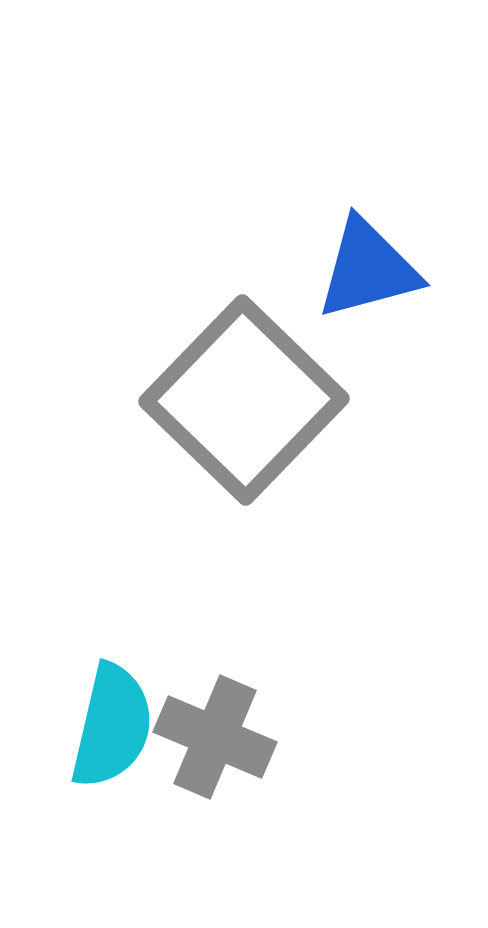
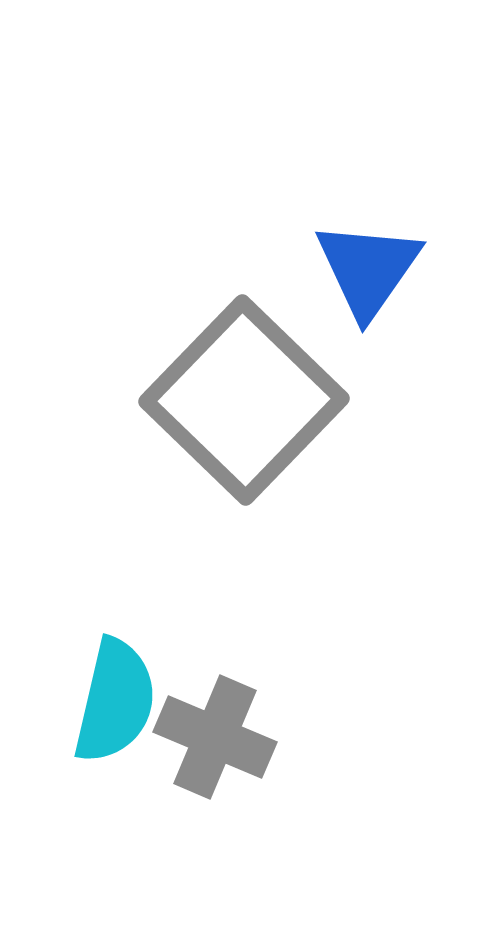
blue triangle: rotated 40 degrees counterclockwise
cyan semicircle: moved 3 px right, 25 px up
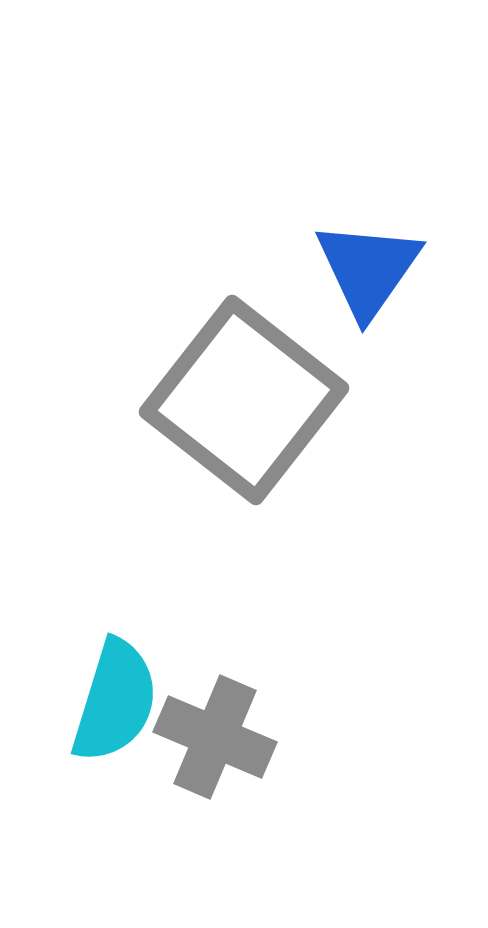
gray square: rotated 6 degrees counterclockwise
cyan semicircle: rotated 4 degrees clockwise
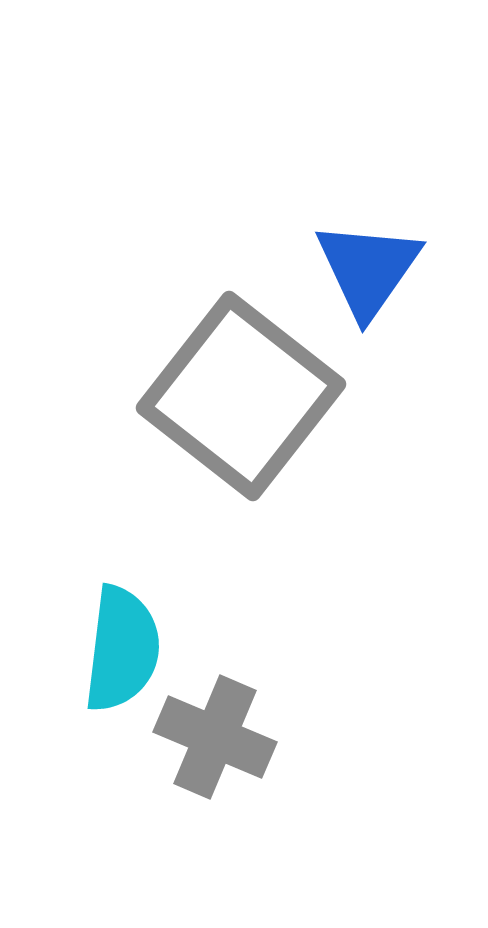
gray square: moved 3 px left, 4 px up
cyan semicircle: moved 7 px right, 52 px up; rotated 10 degrees counterclockwise
